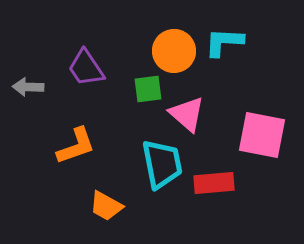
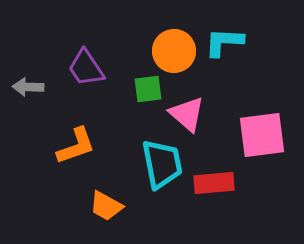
pink square: rotated 18 degrees counterclockwise
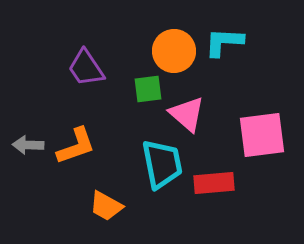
gray arrow: moved 58 px down
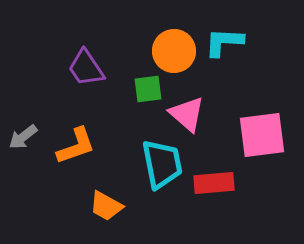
gray arrow: moved 5 px left, 8 px up; rotated 40 degrees counterclockwise
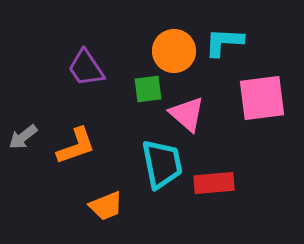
pink square: moved 37 px up
orange trapezoid: rotated 51 degrees counterclockwise
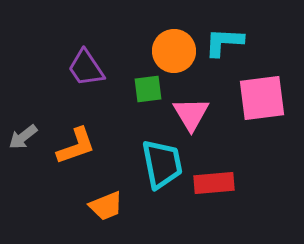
pink triangle: moved 4 px right; rotated 18 degrees clockwise
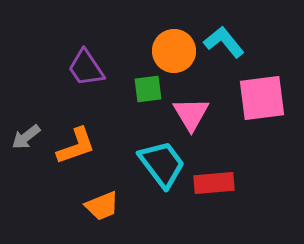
cyan L-shape: rotated 48 degrees clockwise
gray arrow: moved 3 px right
cyan trapezoid: rotated 26 degrees counterclockwise
orange trapezoid: moved 4 px left
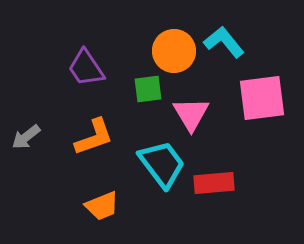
orange L-shape: moved 18 px right, 9 px up
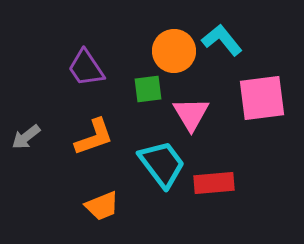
cyan L-shape: moved 2 px left, 2 px up
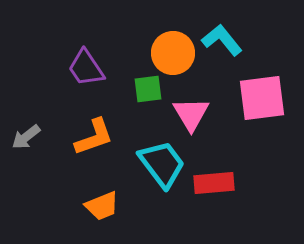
orange circle: moved 1 px left, 2 px down
